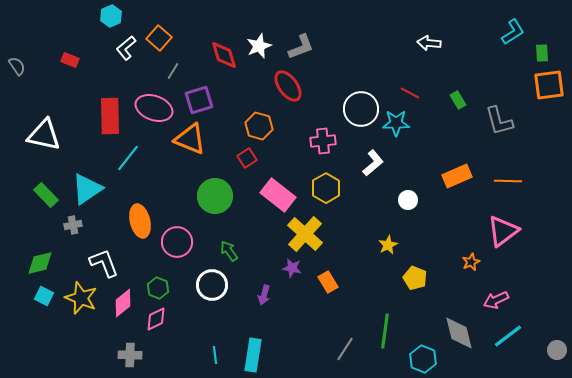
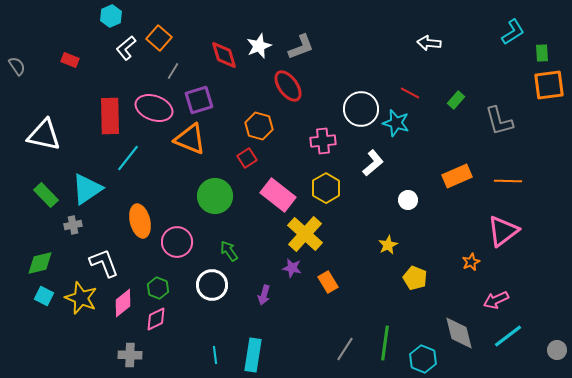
green rectangle at (458, 100): moved 2 px left; rotated 72 degrees clockwise
cyan star at (396, 123): rotated 16 degrees clockwise
green line at (385, 331): moved 12 px down
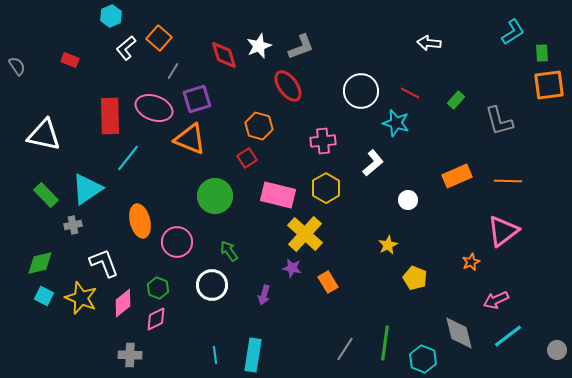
purple square at (199, 100): moved 2 px left, 1 px up
white circle at (361, 109): moved 18 px up
pink rectangle at (278, 195): rotated 24 degrees counterclockwise
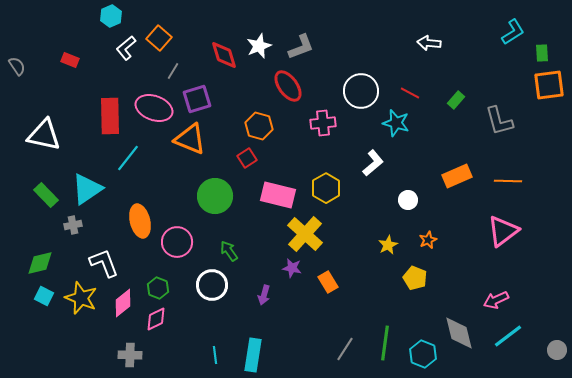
pink cross at (323, 141): moved 18 px up
orange star at (471, 262): moved 43 px left, 22 px up
cyan hexagon at (423, 359): moved 5 px up
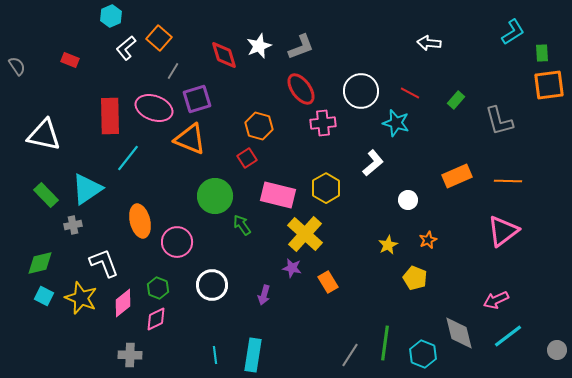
red ellipse at (288, 86): moved 13 px right, 3 px down
green arrow at (229, 251): moved 13 px right, 26 px up
gray line at (345, 349): moved 5 px right, 6 px down
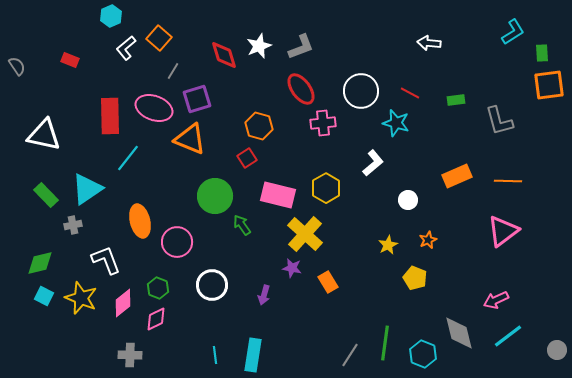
green rectangle at (456, 100): rotated 42 degrees clockwise
white L-shape at (104, 263): moved 2 px right, 3 px up
